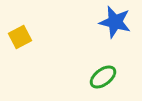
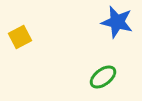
blue star: moved 2 px right
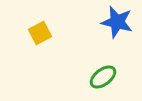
yellow square: moved 20 px right, 4 px up
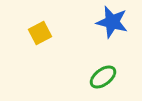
blue star: moved 5 px left
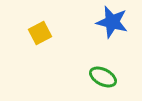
green ellipse: rotated 64 degrees clockwise
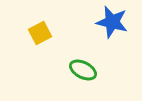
green ellipse: moved 20 px left, 7 px up
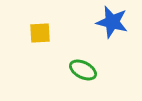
yellow square: rotated 25 degrees clockwise
